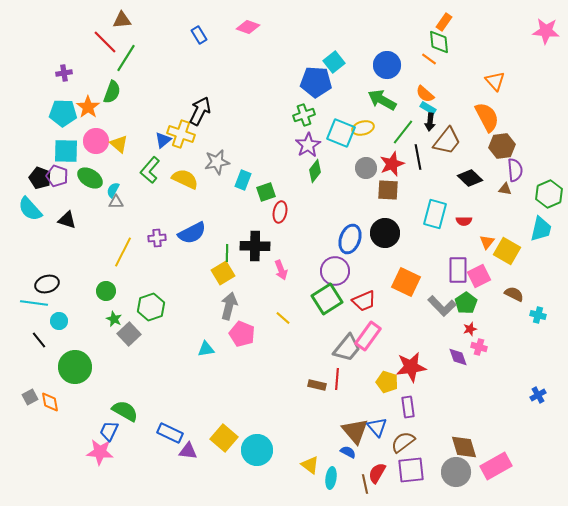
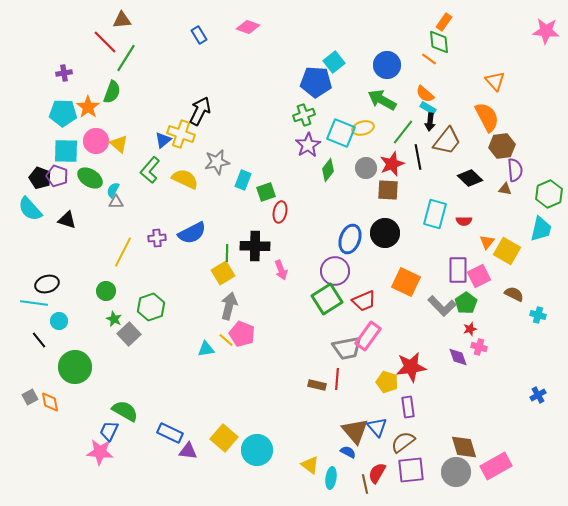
green diamond at (315, 171): moved 13 px right, 1 px up
yellow line at (283, 318): moved 57 px left, 22 px down
gray trapezoid at (347, 348): rotated 40 degrees clockwise
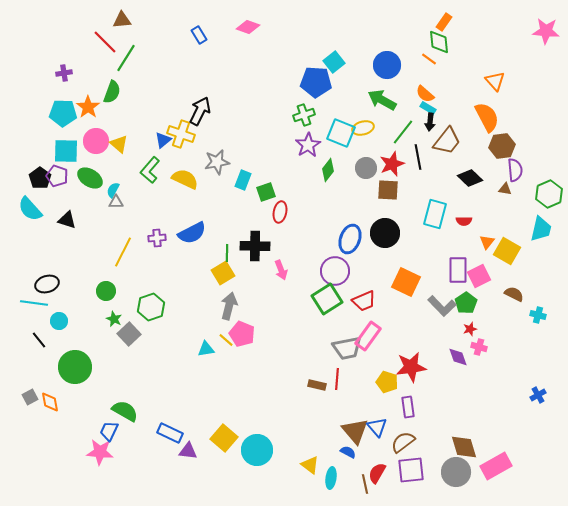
black pentagon at (40, 178): rotated 15 degrees clockwise
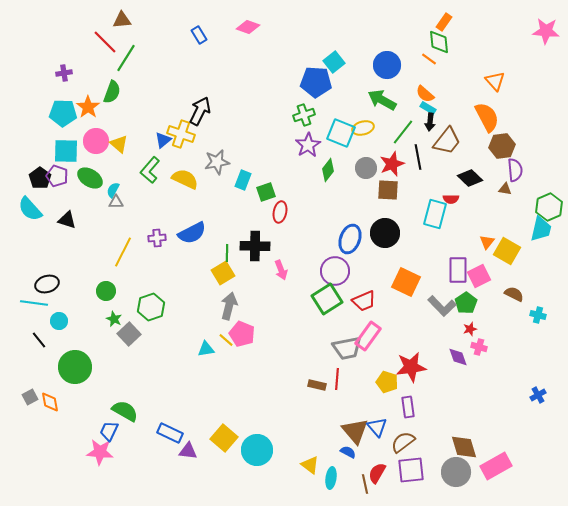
green hexagon at (549, 194): moved 13 px down
red semicircle at (464, 221): moved 13 px left, 22 px up
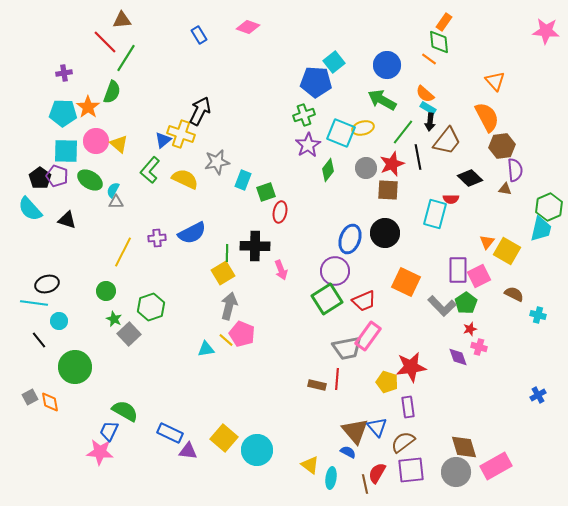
green ellipse at (90, 178): moved 2 px down
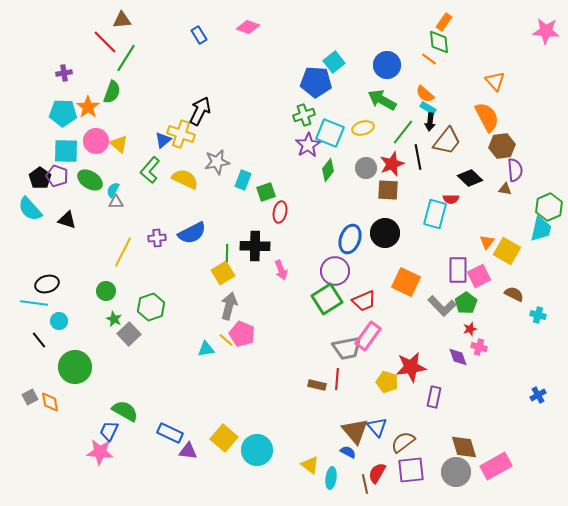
cyan square at (341, 133): moved 11 px left
purple rectangle at (408, 407): moved 26 px right, 10 px up; rotated 20 degrees clockwise
